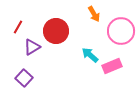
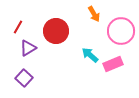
purple triangle: moved 4 px left, 1 px down
pink rectangle: moved 1 px right, 2 px up
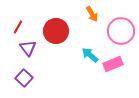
orange arrow: moved 2 px left
purple triangle: rotated 36 degrees counterclockwise
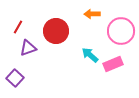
orange arrow: rotated 119 degrees clockwise
purple triangle: rotated 48 degrees clockwise
purple square: moved 9 px left
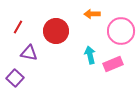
purple triangle: moved 1 px right, 5 px down; rotated 30 degrees clockwise
cyan arrow: rotated 36 degrees clockwise
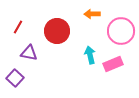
red circle: moved 1 px right
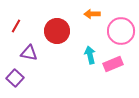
red line: moved 2 px left, 1 px up
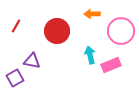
purple triangle: moved 3 px right, 8 px down
pink rectangle: moved 2 px left, 1 px down
purple square: rotated 18 degrees clockwise
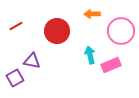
red line: rotated 32 degrees clockwise
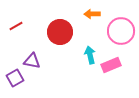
red circle: moved 3 px right, 1 px down
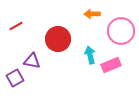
red circle: moved 2 px left, 7 px down
